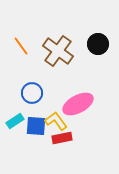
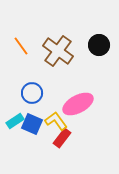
black circle: moved 1 px right, 1 px down
blue square: moved 4 px left, 2 px up; rotated 20 degrees clockwise
red rectangle: rotated 42 degrees counterclockwise
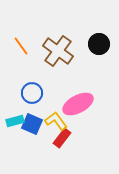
black circle: moved 1 px up
cyan rectangle: rotated 18 degrees clockwise
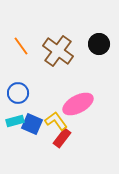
blue circle: moved 14 px left
